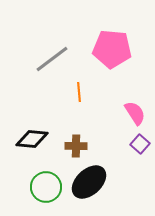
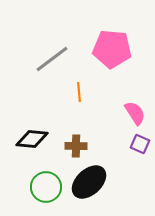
purple square: rotated 18 degrees counterclockwise
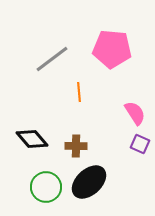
black diamond: rotated 44 degrees clockwise
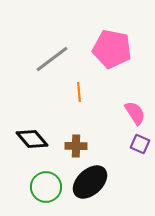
pink pentagon: rotated 6 degrees clockwise
black ellipse: moved 1 px right
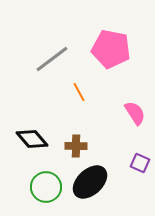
pink pentagon: moved 1 px left
orange line: rotated 24 degrees counterclockwise
purple square: moved 19 px down
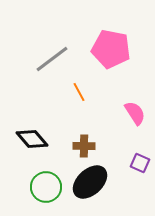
brown cross: moved 8 px right
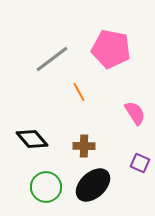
black ellipse: moved 3 px right, 3 px down
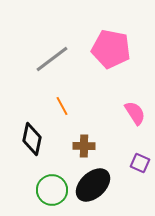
orange line: moved 17 px left, 14 px down
black diamond: rotated 52 degrees clockwise
green circle: moved 6 px right, 3 px down
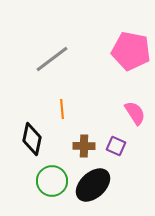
pink pentagon: moved 20 px right, 2 px down
orange line: moved 3 px down; rotated 24 degrees clockwise
purple square: moved 24 px left, 17 px up
green circle: moved 9 px up
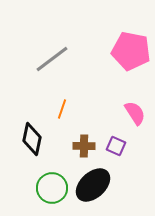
orange line: rotated 24 degrees clockwise
green circle: moved 7 px down
